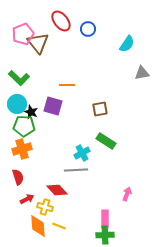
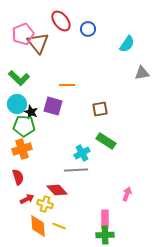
yellow cross: moved 3 px up
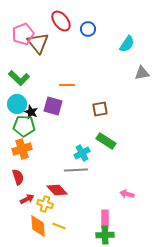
pink arrow: rotated 96 degrees counterclockwise
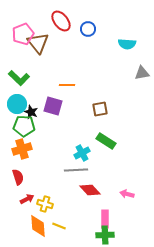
cyan semicircle: rotated 60 degrees clockwise
red diamond: moved 33 px right
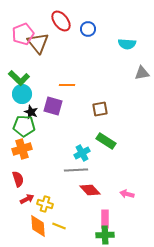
cyan circle: moved 5 px right, 10 px up
red semicircle: moved 2 px down
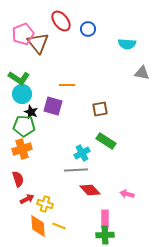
gray triangle: rotated 21 degrees clockwise
green L-shape: rotated 10 degrees counterclockwise
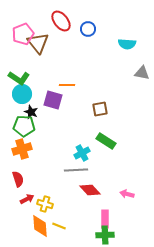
purple square: moved 6 px up
orange diamond: moved 2 px right
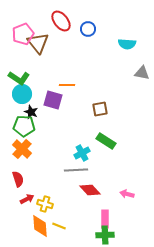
orange cross: rotated 30 degrees counterclockwise
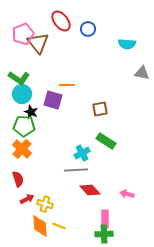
green cross: moved 1 px left, 1 px up
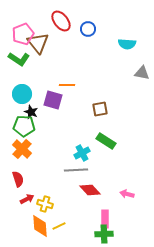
green L-shape: moved 19 px up
yellow line: rotated 48 degrees counterclockwise
